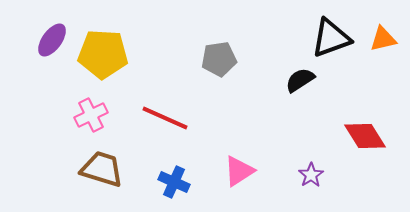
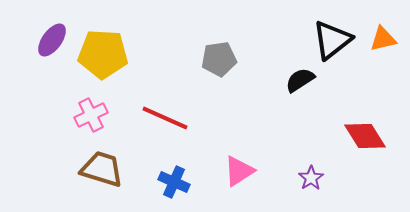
black triangle: moved 1 px right, 2 px down; rotated 18 degrees counterclockwise
purple star: moved 3 px down
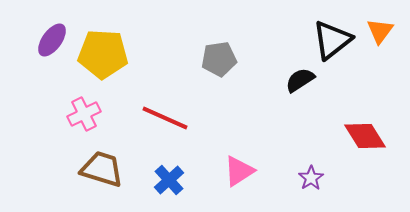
orange triangle: moved 3 px left, 8 px up; rotated 40 degrees counterclockwise
pink cross: moved 7 px left, 1 px up
blue cross: moved 5 px left, 2 px up; rotated 24 degrees clockwise
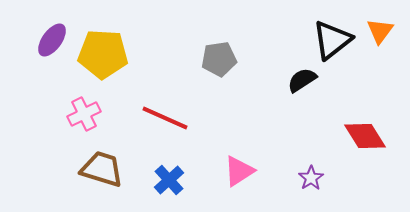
black semicircle: moved 2 px right
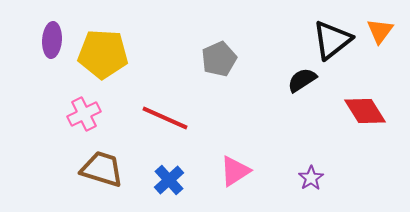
purple ellipse: rotated 32 degrees counterclockwise
gray pentagon: rotated 16 degrees counterclockwise
red diamond: moved 25 px up
pink triangle: moved 4 px left
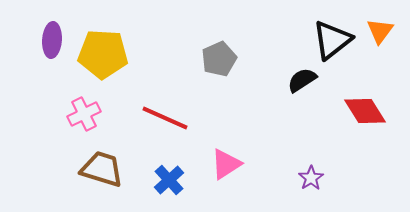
pink triangle: moved 9 px left, 7 px up
